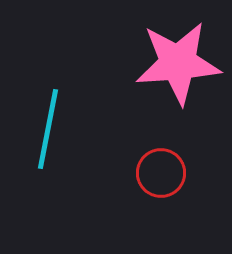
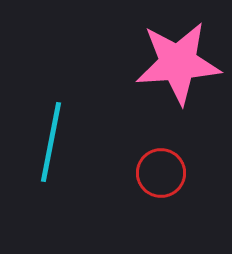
cyan line: moved 3 px right, 13 px down
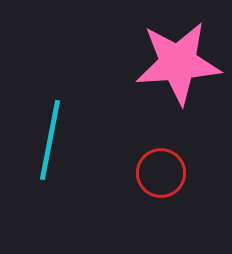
cyan line: moved 1 px left, 2 px up
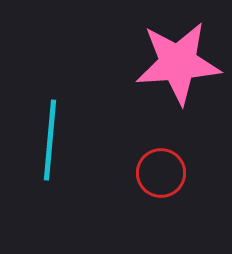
cyan line: rotated 6 degrees counterclockwise
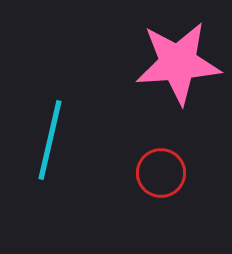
cyan line: rotated 8 degrees clockwise
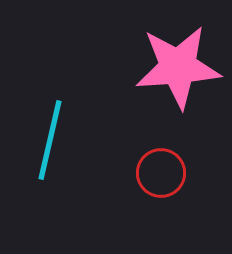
pink star: moved 4 px down
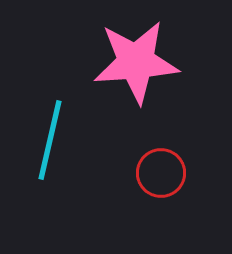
pink star: moved 42 px left, 5 px up
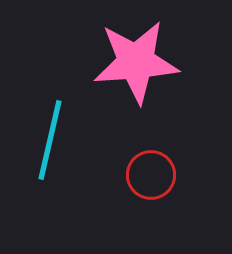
red circle: moved 10 px left, 2 px down
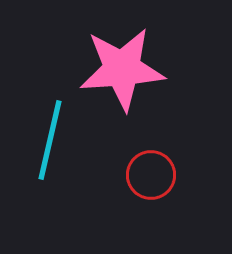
pink star: moved 14 px left, 7 px down
